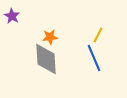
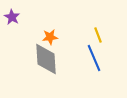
purple star: moved 1 px down
yellow line: rotated 49 degrees counterclockwise
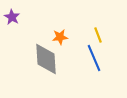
orange star: moved 10 px right
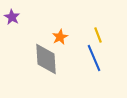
orange star: rotated 21 degrees counterclockwise
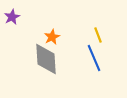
purple star: rotated 14 degrees clockwise
orange star: moved 8 px left
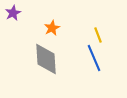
purple star: moved 1 px right, 4 px up
orange star: moved 9 px up
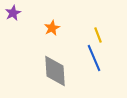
gray diamond: moved 9 px right, 12 px down
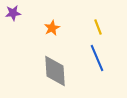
purple star: rotated 21 degrees clockwise
yellow line: moved 8 px up
blue line: moved 3 px right
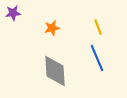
orange star: rotated 14 degrees clockwise
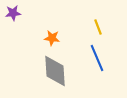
orange star: moved 10 px down; rotated 21 degrees clockwise
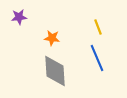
purple star: moved 6 px right, 4 px down
